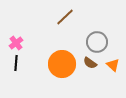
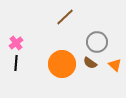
orange triangle: moved 2 px right
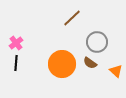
brown line: moved 7 px right, 1 px down
orange triangle: moved 1 px right, 6 px down
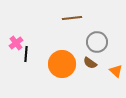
brown line: rotated 36 degrees clockwise
black line: moved 10 px right, 9 px up
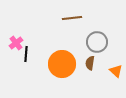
brown semicircle: rotated 64 degrees clockwise
